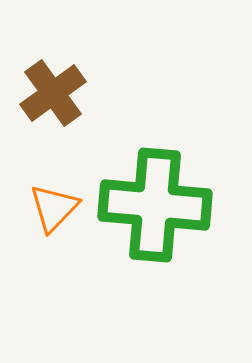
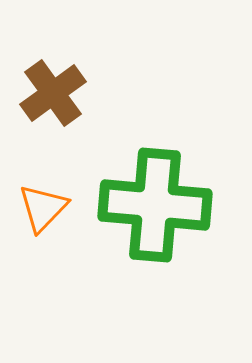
orange triangle: moved 11 px left
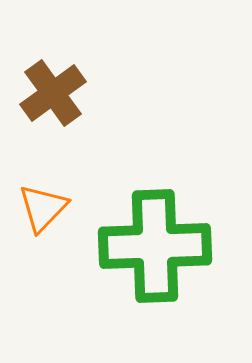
green cross: moved 41 px down; rotated 7 degrees counterclockwise
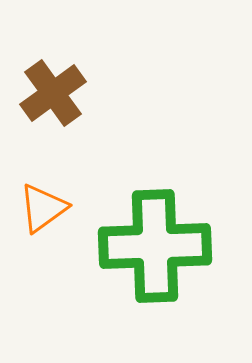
orange triangle: rotated 10 degrees clockwise
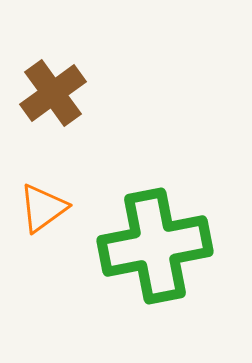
green cross: rotated 9 degrees counterclockwise
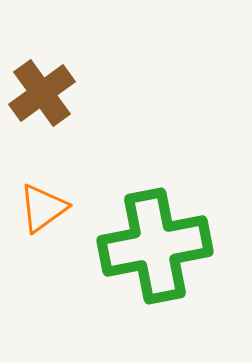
brown cross: moved 11 px left
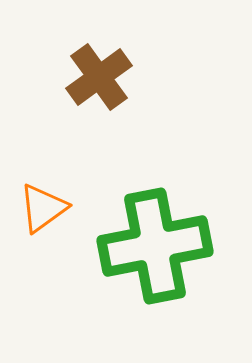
brown cross: moved 57 px right, 16 px up
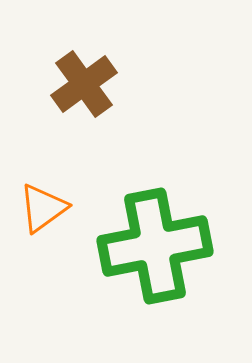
brown cross: moved 15 px left, 7 px down
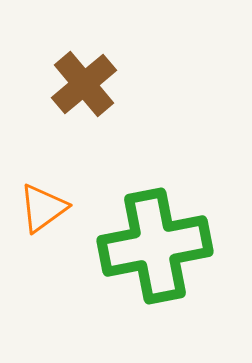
brown cross: rotated 4 degrees counterclockwise
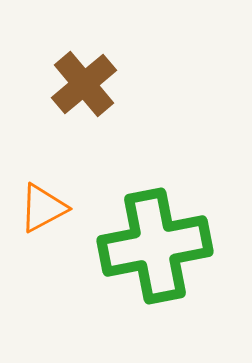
orange triangle: rotated 8 degrees clockwise
